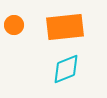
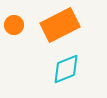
orange rectangle: moved 5 px left, 2 px up; rotated 21 degrees counterclockwise
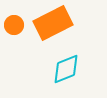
orange rectangle: moved 7 px left, 2 px up
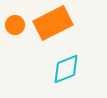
orange circle: moved 1 px right
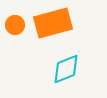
orange rectangle: rotated 12 degrees clockwise
